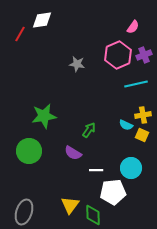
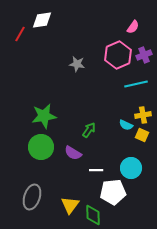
green circle: moved 12 px right, 4 px up
gray ellipse: moved 8 px right, 15 px up
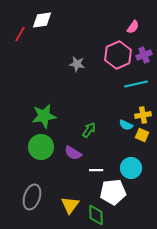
green diamond: moved 3 px right
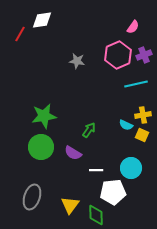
gray star: moved 3 px up
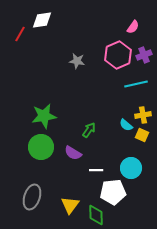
cyan semicircle: rotated 16 degrees clockwise
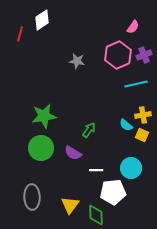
white diamond: rotated 25 degrees counterclockwise
red line: rotated 14 degrees counterclockwise
green circle: moved 1 px down
gray ellipse: rotated 20 degrees counterclockwise
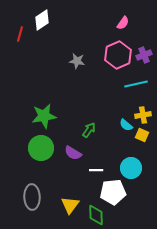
pink semicircle: moved 10 px left, 4 px up
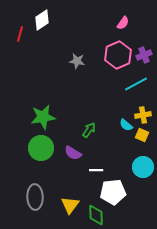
cyan line: rotated 15 degrees counterclockwise
green star: moved 1 px left, 1 px down
cyan circle: moved 12 px right, 1 px up
gray ellipse: moved 3 px right
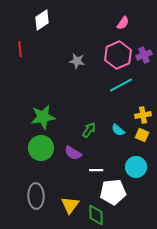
red line: moved 15 px down; rotated 21 degrees counterclockwise
cyan line: moved 15 px left, 1 px down
cyan semicircle: moved 8 px left, 5 px down
cyan circle: moved 7 px left
gray ellipse: moved 1 px right, 1 px up
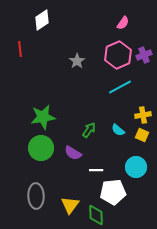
gray star: rotated 28 degrees clockwise
cyan line: moved 1 px left, 2 px down
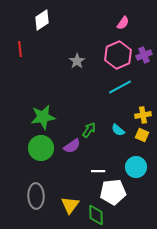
purple semicircle: moved 1 px left, 7 px up; rotated 66 degrees counterclockwise
white line: moved 2 px right, 1 px down
